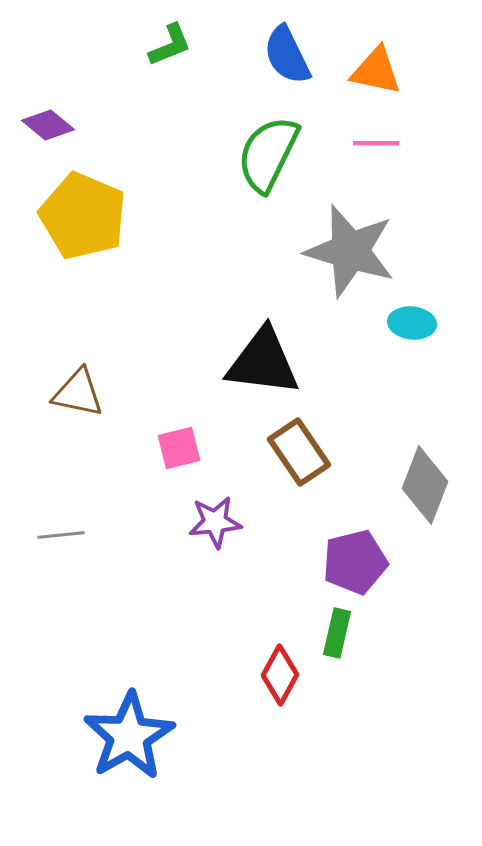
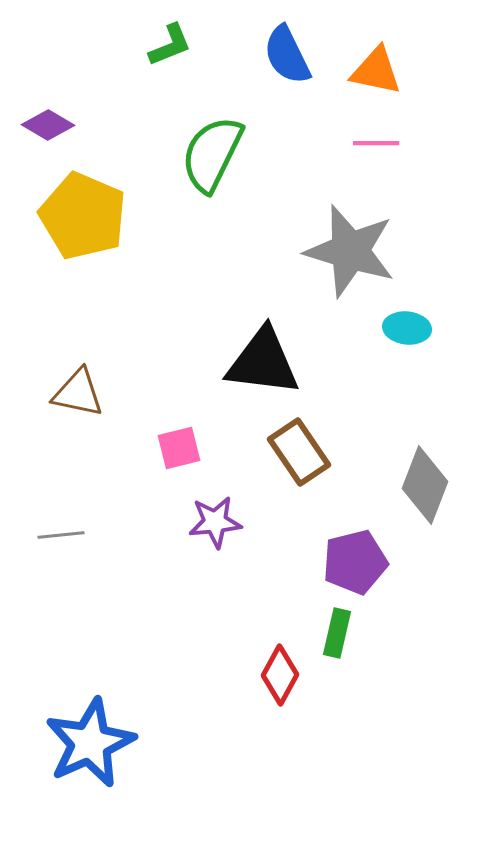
purple diamond: rotated 9 degrees counterclockwise
green semicircle: moved 56 px left
cyan ellipse: moved 5 px left, 5 px down
blue star: moved 39 px left, 7 px down; rotated 6 degrees clockwise
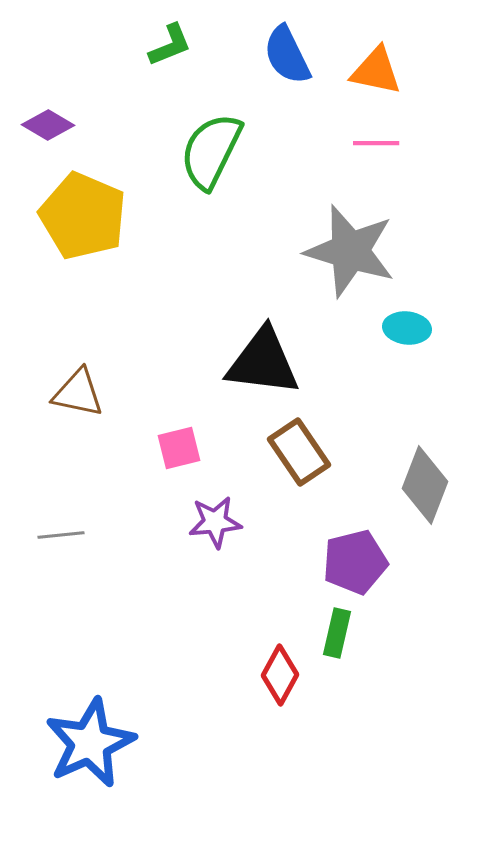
green semicircle: moved 1 px left, 3 px up
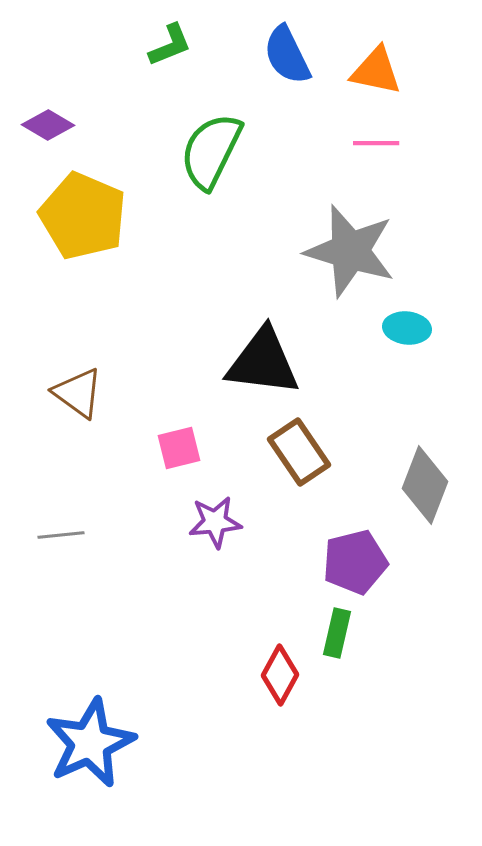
brown triangle: rotated 24 degrees clockwise
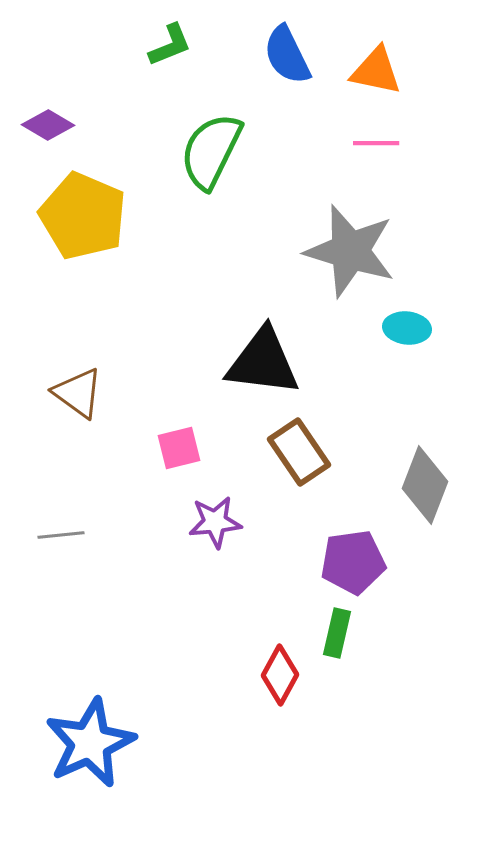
purple pentagon: moved 2 px left; rotated 6 degrees clockwise
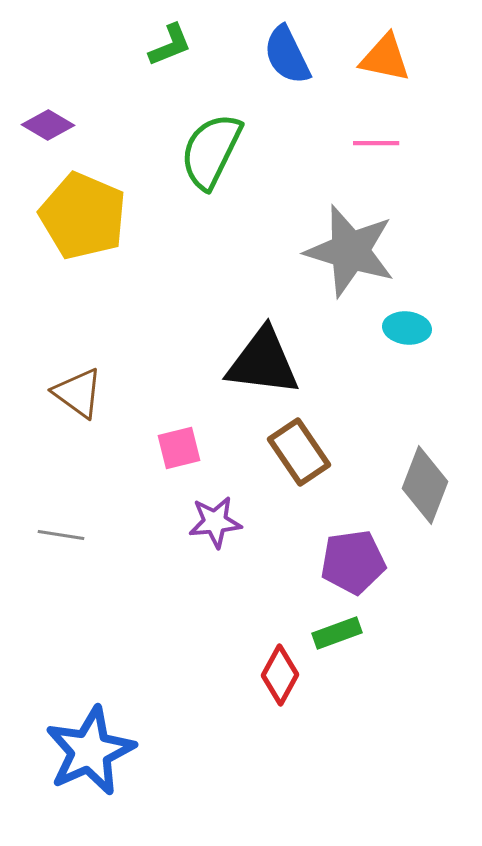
orange triangle: moved 9 px right, 13 px up
gray line: rotated 15 degrees clockwise
green rectangle: rotated 57 degrees clockwise
blue star: moved 8 px down
